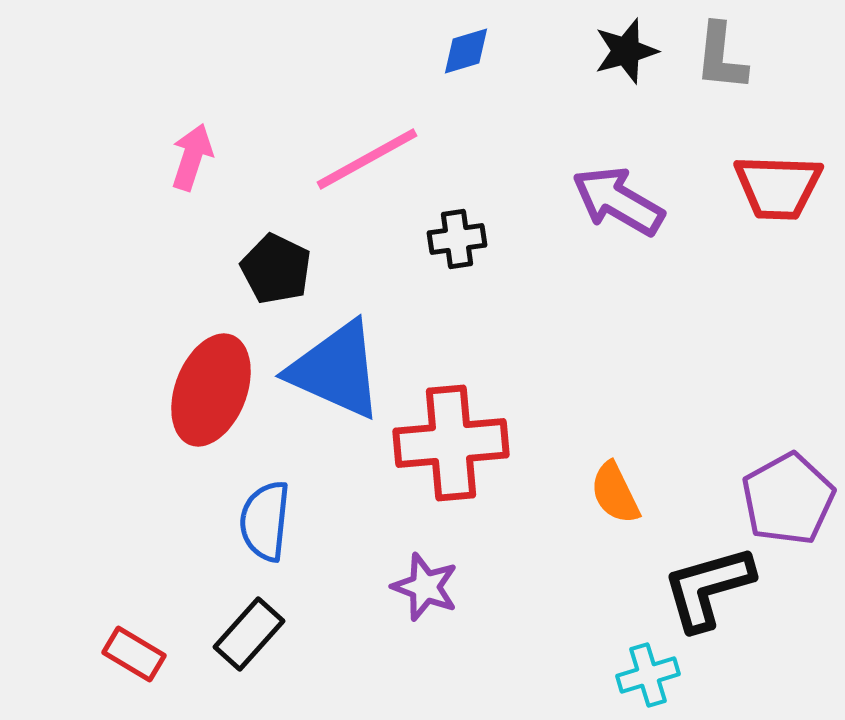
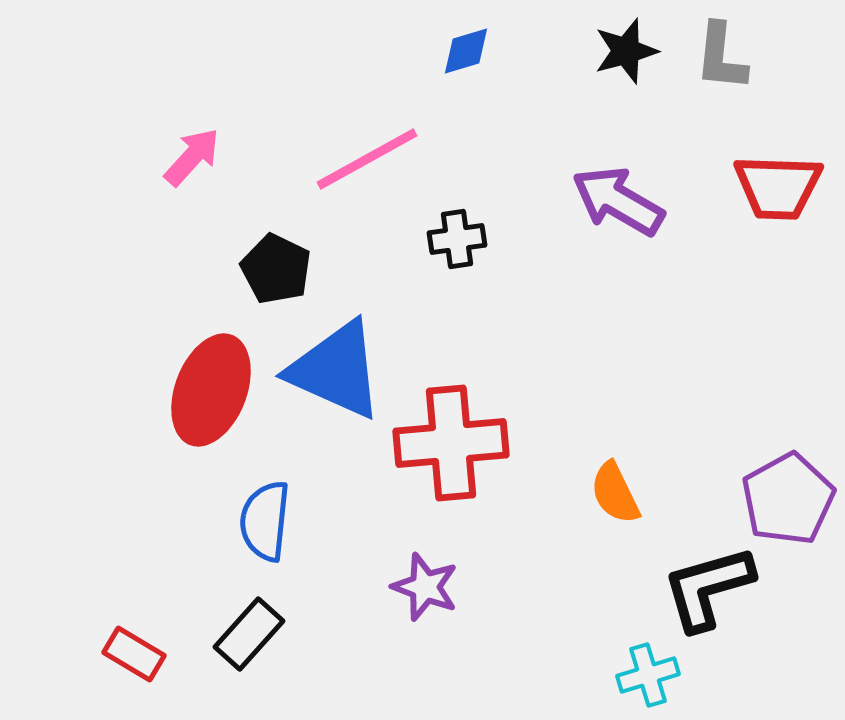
pink arrow: rotated 24 degrees clockwise
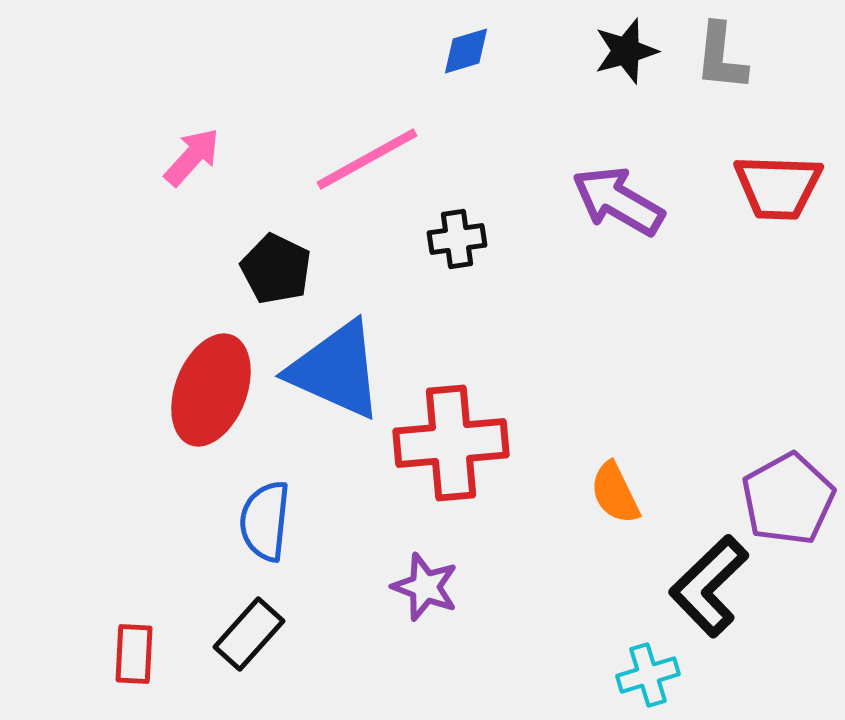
black L-shape: moved 1 px right, 2 px up; rotated 28 degrees counterclockwise
red rectangle: rotated 62 degrees clockwise
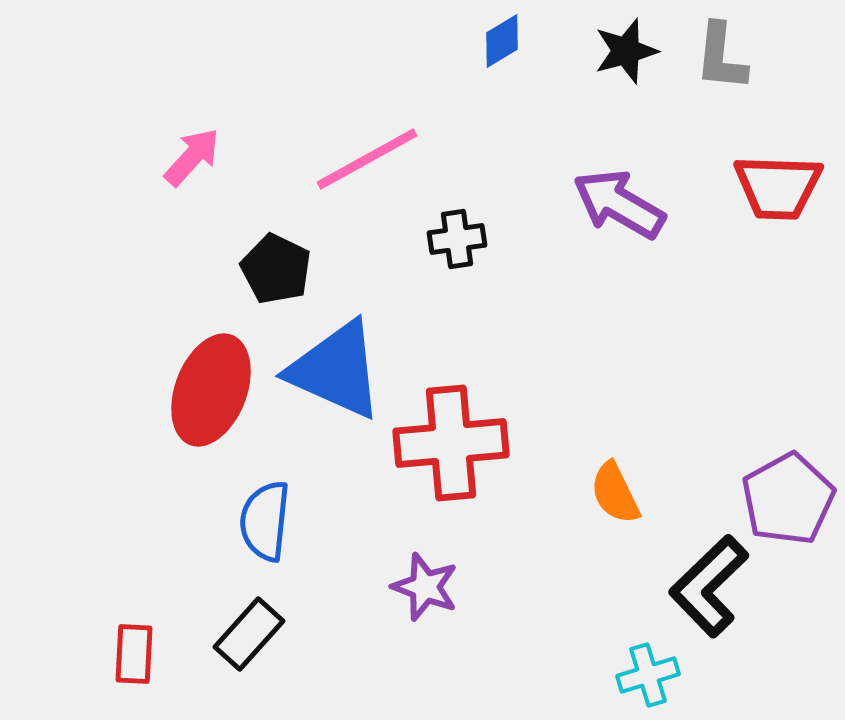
blue diamond: moved 36 px right, 10 px up; rotated 14 degrees counterclockwise
purple arrow: moved 1 px right, 3 px down
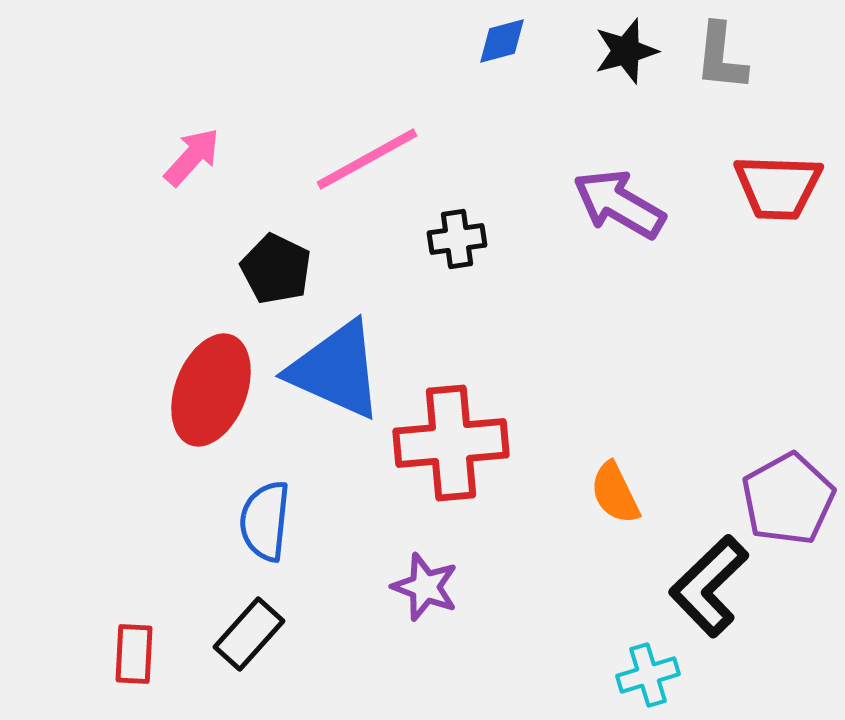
blue diamond: rotated 16 degrees clockwise
